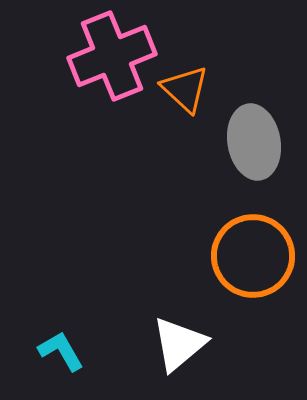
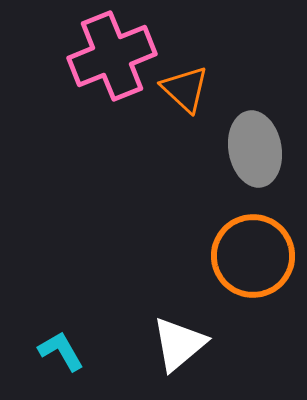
gray ellipse: moved 1 px right, 7 px down
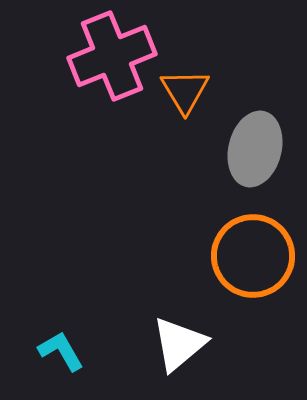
orange triangle: moved 2 px down; rotated 16 degrees clockwise
gray ellipse: rotated 24 degrees clockwise
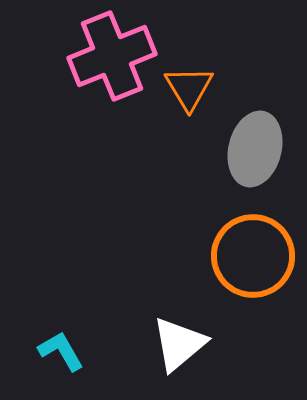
orange triangle: moved 4 px right, 3 px up
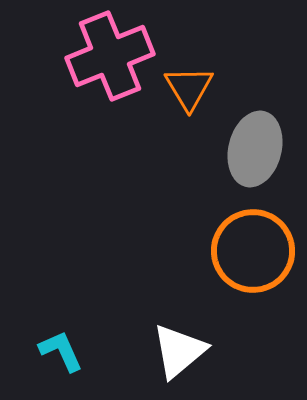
pink cross: moved 2 px left
orange circle: moved 5 px up
white triangle: moved 7 px down
cyan L-shape: rotated 6 degrees clockwise
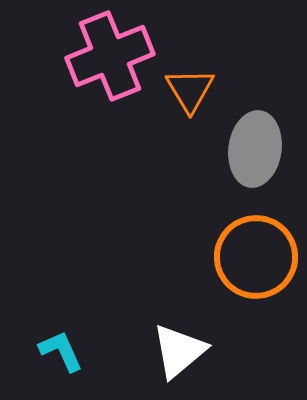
orange triangle: moved 1 px right, 2 px down
gray ellipse: rotated 6 degrees counterclockwise
orange circle: moved 3 px right, 6 px down
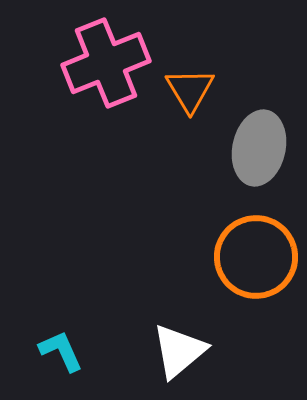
pink cross: moved 4 px left, 7 px down
gray ellipse: moved 4 px right, 1 px up; rotated 4 degrees clockwise
